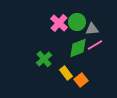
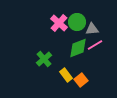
yellow rectangle: moved 2 px down
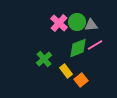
gray triangle: moved 1 px left, 4 px up
yellow rectangle: moved 4 px up
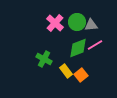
pink cross: moved 4 px left
green cross: rotated 21 degrees counterclockwise
orange square: moved 5 px up
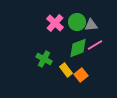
yellow rectangle: moved 1 px up
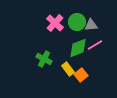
yellow rectangle: moved 2 px right, 1 px up
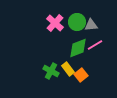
green cross: moved 7 px right, 12 px down
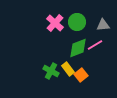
gray triangle: moved 12 px right
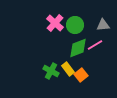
green circle: moved 2 px left, 3 px down
